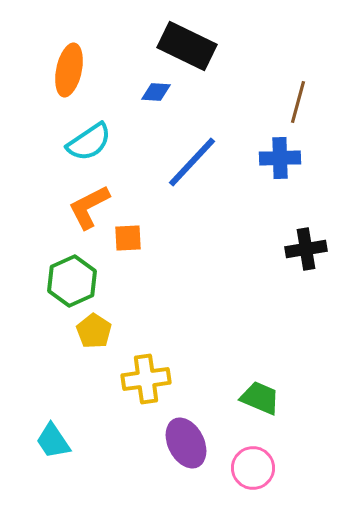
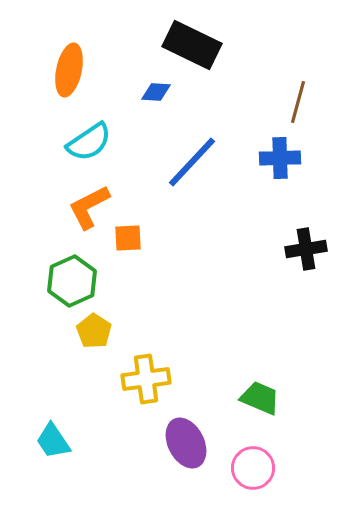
black rectangle: moved 5 px right, 1 px up
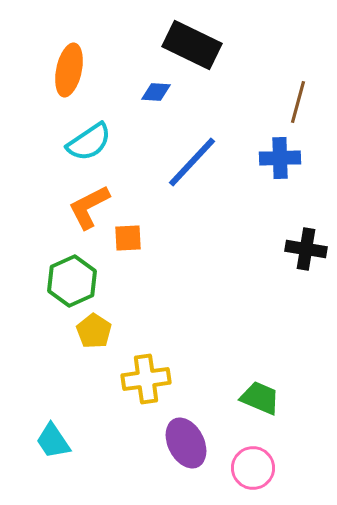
black cross: rotated 18 degrees clockwise
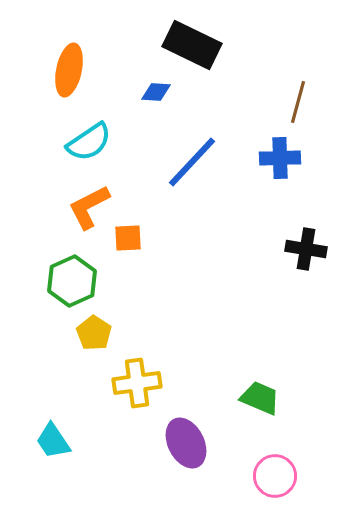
yellow pentagon: moved 2 px down
yellow cross: moved 9 px left, 4 px down
pink circle: moved 22 px right, 8 px down
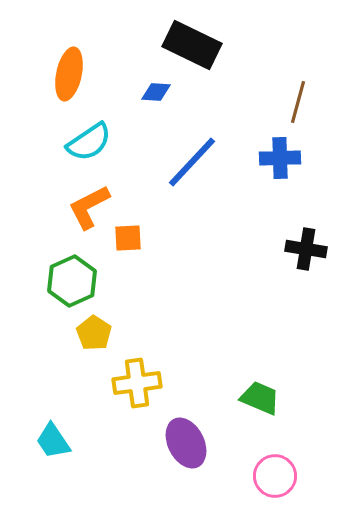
orange ellipse: moved 4 px down
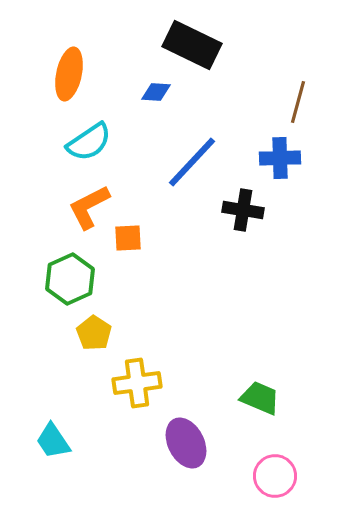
black cross: moved 63 px left, 39 px up
green hexagon: moved 2 px left, 2 px up
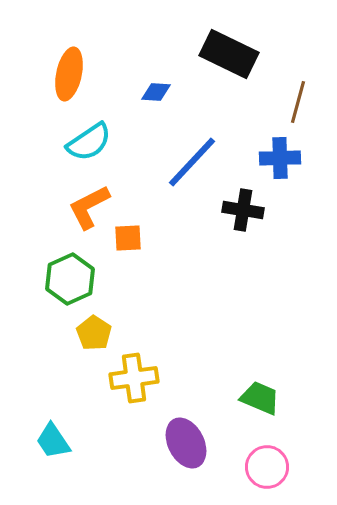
black rectangle: moved 37 px right, 9 px down
yellow cross: moved 3 px left, 5 px up
pink circle: moved 8 px left, 9 px up
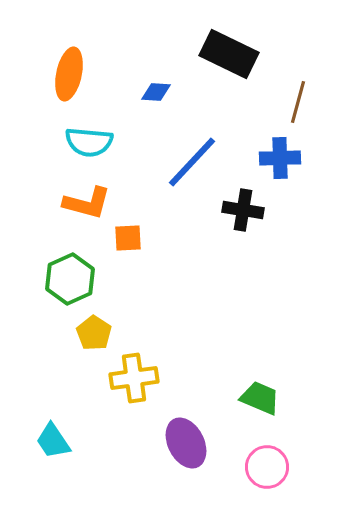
cyan semicircle: rotated 39 degrees clockwise
orange L-shape: moved 2 px left, 4 px up; rotated 138 degrees counterclockwise
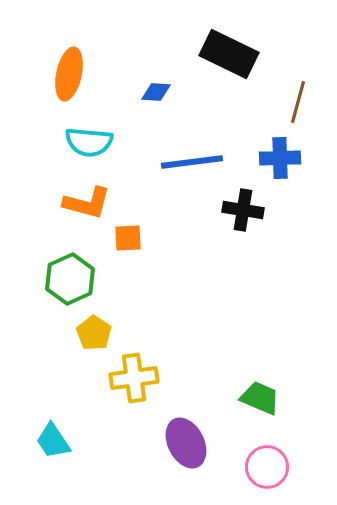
blue line: rotated 40 degrees clockwise
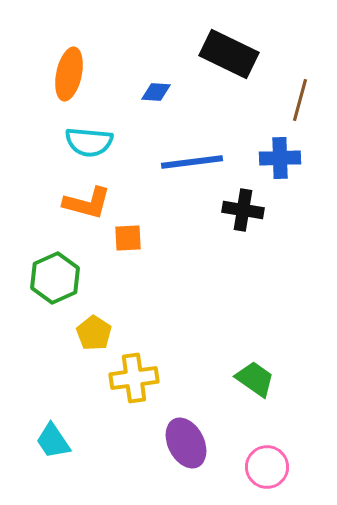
brown line: moved 2 px right, 2 px up
green hexagon: moved 15 px left, 1 px up
green trapezoid: moved 5 px left, 19 px up; rotated 12 degrees clockwise
